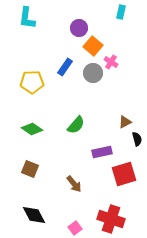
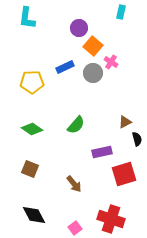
blue rectangle: rotated 30 degrees clockwise
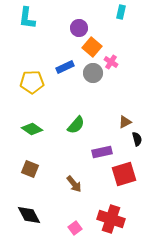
orange square: moved 1 px left, 1 px down
black diamond: moved 5 px left
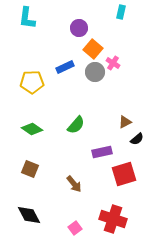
orange square: moved 1 px right, 2 px down
pink cross: moved 2 px right, 1 px down
gray circle: moved 2 px right, 1 px up
black semicircle: rotated 64 degrees clockwise
red cross: moved 2 px right
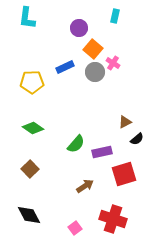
cyan rectangle: moved 6 px left, 4 px down
green semicircle: moved 19 px down
green diamond: moved 1 px right, 1 px up
brown square: rotated 24 degrees clockwise
brown arrow: moved 11 px right, 2 px down; rotated 84 degrees counterclockwise
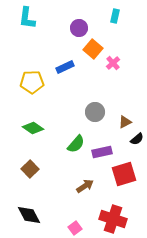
pink cross: rotated 16 degrees clockwise
gray circle: moved 40 px down
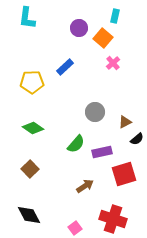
orange square: moved 10 px right, 11 px up
blue rectangle: rotated 18 degrees counterclockwise
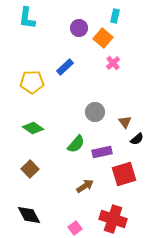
brown triangle: rotated 40 degrees counterclockwise
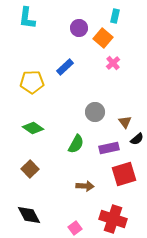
green semicircle: rotated 12 degrees counterclockwise
purple rectangle: moved 7 px right, 4 px up
brown arrow: rotated 36 degrees clockwise
